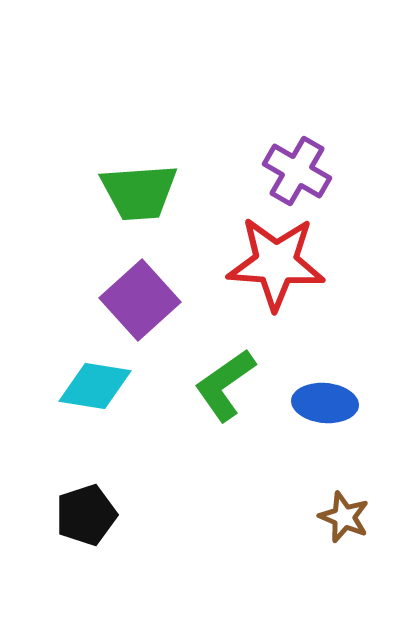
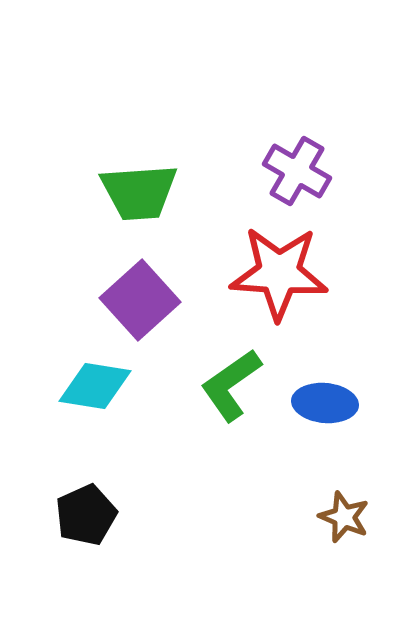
red star: moved 3 px right, 10 px down
green L-shape: moved 6 px right
black pentagon: rotated 6 degrees counterclockwise
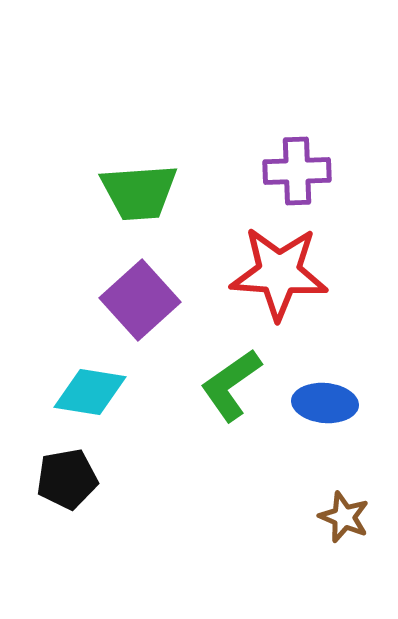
purple cross: rotated 32 degrees counterclockwise
cyan diamond: moved 5 px left, 6 px down
black pentagon: moved 19 px left, 36 px up; rotated 14 degrees clockwise
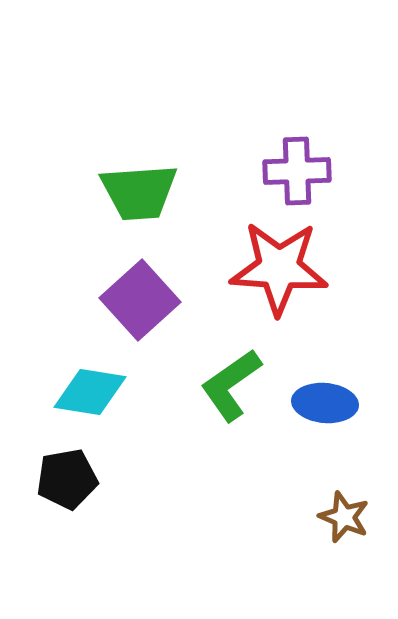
red star: moved 5 px up
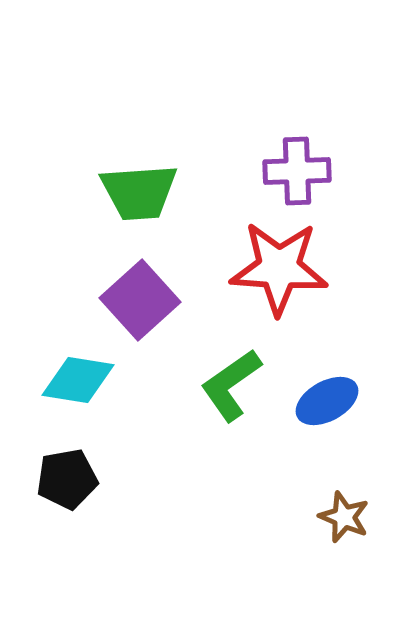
cyan diamond: moved 12 px left, 12 px up
blue ellipse: moved 2 px right, 2 px up; rotated 34 degrees counterclockwise
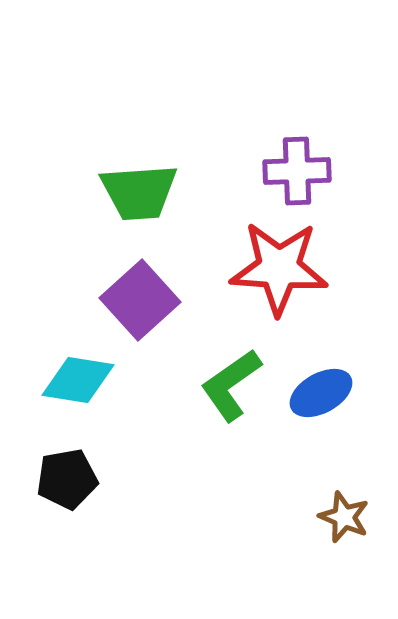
blue ellipse: moved 6 px left, 8 px up
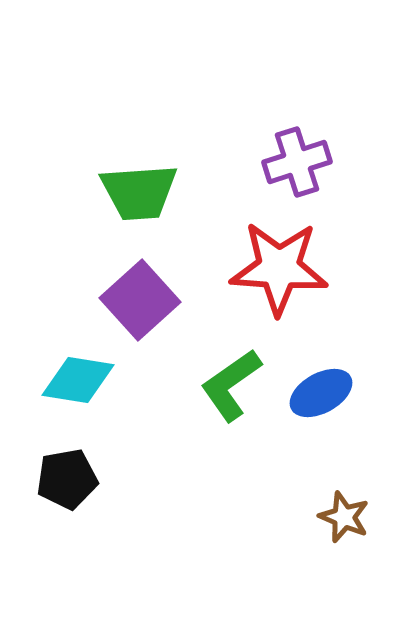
purple cross: moved 9 px up; rotated 16 degrees counterclockwise
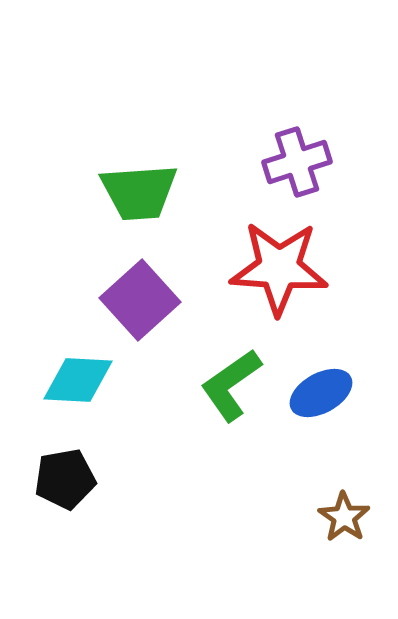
cyan diamond: rotated 6 degrees counterclockwise
black pentagon: moved 2 px left
brown star: rotated 12 degrees clockwise
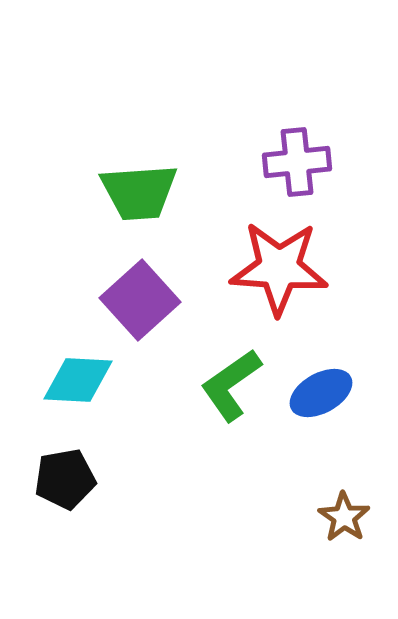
purple cross: rotated 12 degrees clockwise
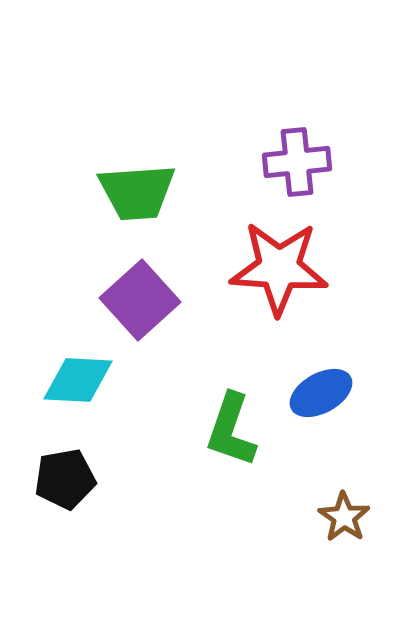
green trapezoid: moved 2 px left
green L-shape: moved 45 px down; rotated 36 degrees counterclockwise
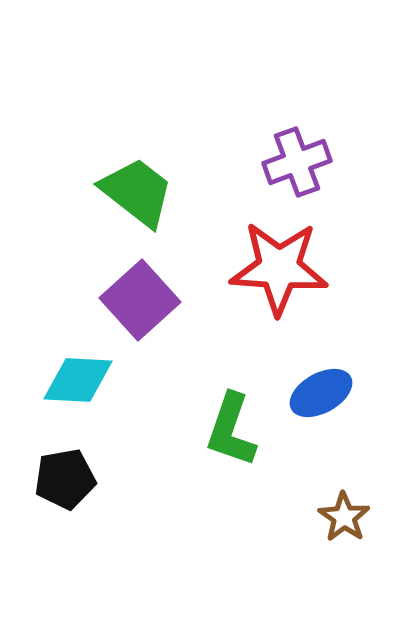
purple cross: rotated 14 degrees counterclockwise
green trapezoid: rotated 138 degrees counterclockwise
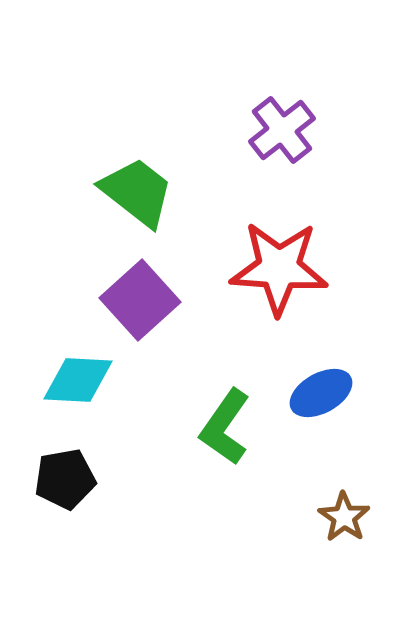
purple cross: moved 15 px left, 32 px up; rotated 18 degrees counterclockwise
green L-shape: moved 6 px left, 3 px up; rotated 16 degrees clockwise
